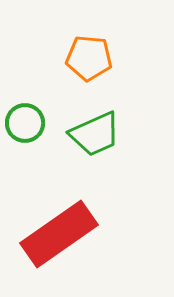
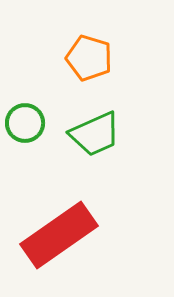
orange pentagon: rotated 12 degrees clockwise
red rectangle: moved 1 px down
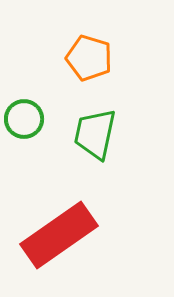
green circle: moved 1 px left, 4 px up
green trapezoid: rotated 126 degrees clockwise
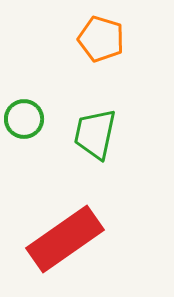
orange pentagon: moved 12 px right, 19 px up
red rectangle: moved 6 px right, 4 px down
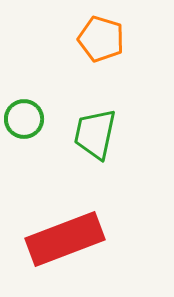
red rectangle: rotated 14 degrees clockwise
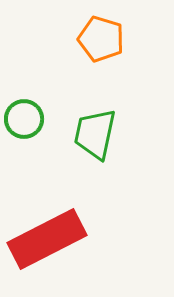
red rectangle: moved 18 px left; rotated 6 degrees counterclockwise
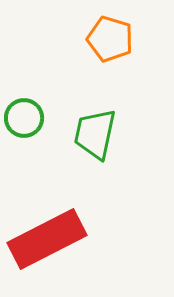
orange pentagon: moved 9 px right
green circle: moved 1 px up
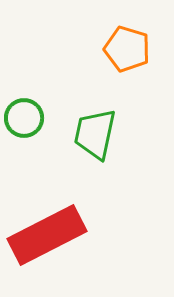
orange pentagon: moved 17 px right, 10 px down
red rectangle: moved 4 px up
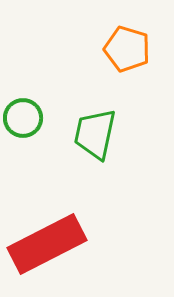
green circle: moved 1 px left
red rectangle: moved 9 px down
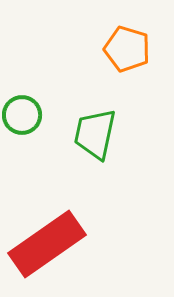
green circle: moved 1 px left, 3 px up
red rectangle: rotated 8 degrees counterclockwise
